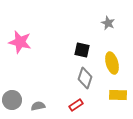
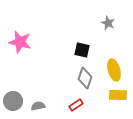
yellow ellipse: moved 2 px right, 7 px down
gray circle: moved 1 px right, 1 px down
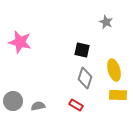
gray star: moved 2 px left, 1 px up
red rectangle: rotated 64 degrees clockwise
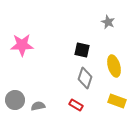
gray star: moved 2 px right
pink star: moved 2 px right, 3 px down; rotated 15 degrees counterclockwise
yellow ellipse: moved 4 px up
yellow rectangle: moved 1 px left, 6 px down; rotated 18 degrees clockwise
gray circle: moved 2 px right, 1 px up
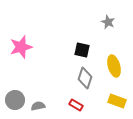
pink star: moved 1 px left, 2 px down; rotated 15 degrees counterclockwise
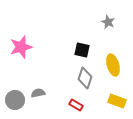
yellow ellipse: moved 1 px left, 1 px up
gray semicircle: moved 13 px up
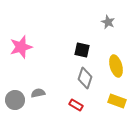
yellow ellipse: moved 3 px right, 1 px down
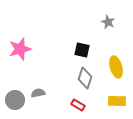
pink star: moved 1 px left, 2 px down
yellow ellipse: moved 1 px down
yellow rectangle: rotated 18 degrees counterclockwise
red rectangle: moved 2 px right
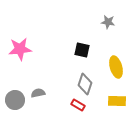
gray star: rotated 16 degrees counterclockwise
pink star: rotated 10 degrees clockwise
gray diamond: moved 6 px down
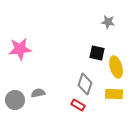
black square: moved 15 px right, 3 px down
yellow rectangle: moved 3 px left, 7 px up
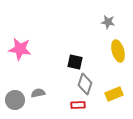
pink star: rotated 15 degrees clockwise
black square: moved 22 px left, 9 px down
yellow ellipse: moved 2 px right, 16 px up
yellow rectangle: rotated 24 degrees counterclockwise
red rectangle: rotated 32 degrees counterclockwise
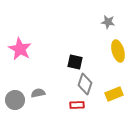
pink star: rotated 20 degrees clockwise
red rectangle: moved 1 px left
